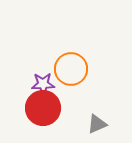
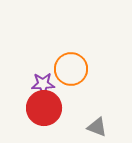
red circle: moved 1 px right
gray triangle: moved 3 px down; rotated 45 degrees clockwise
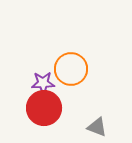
purple star: moved 1 px up
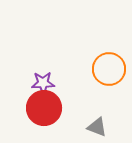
orange circle: moved 38 px right
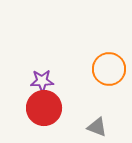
purple star: moved 1 px left, 2 px up
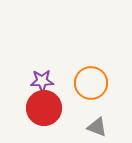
orange circle: moved 18 px left, 14 px down
